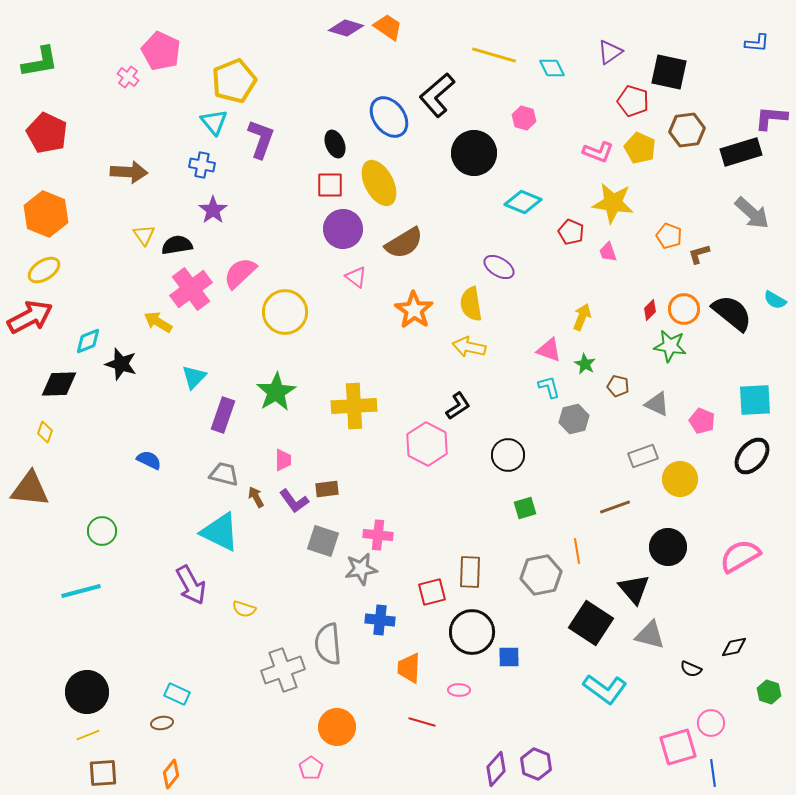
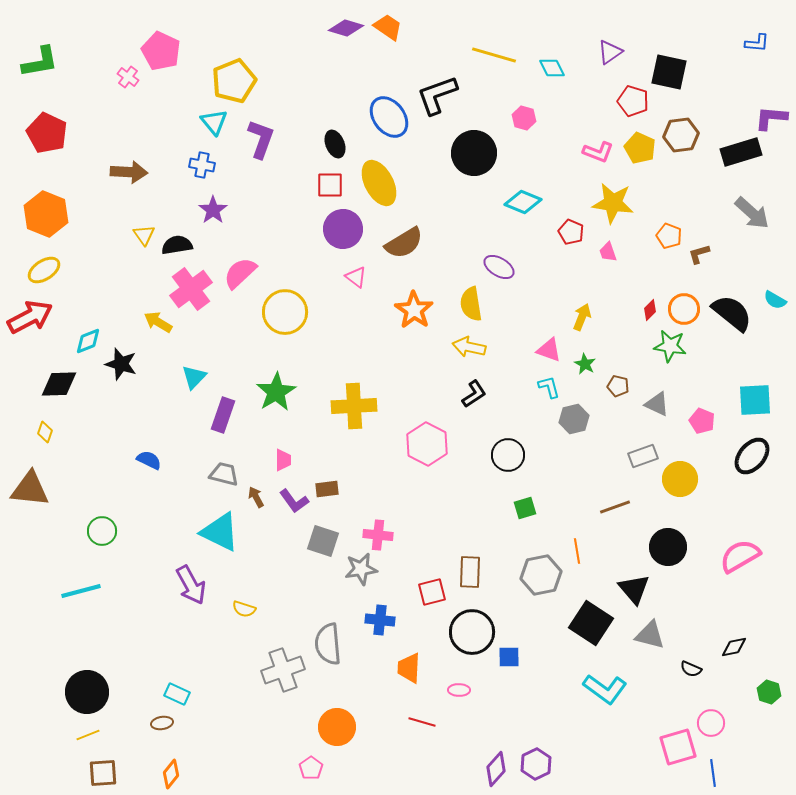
black L-shape at (437, 95): rotated 21 degrees clockwise
brown hexagon at (687, 130): moved 6 px left, 5 px down
black L-shape at (458, 406): moved 16 px right, 12 px up
purple hexagon at (536, 764): rotated 12 degrees clockwise
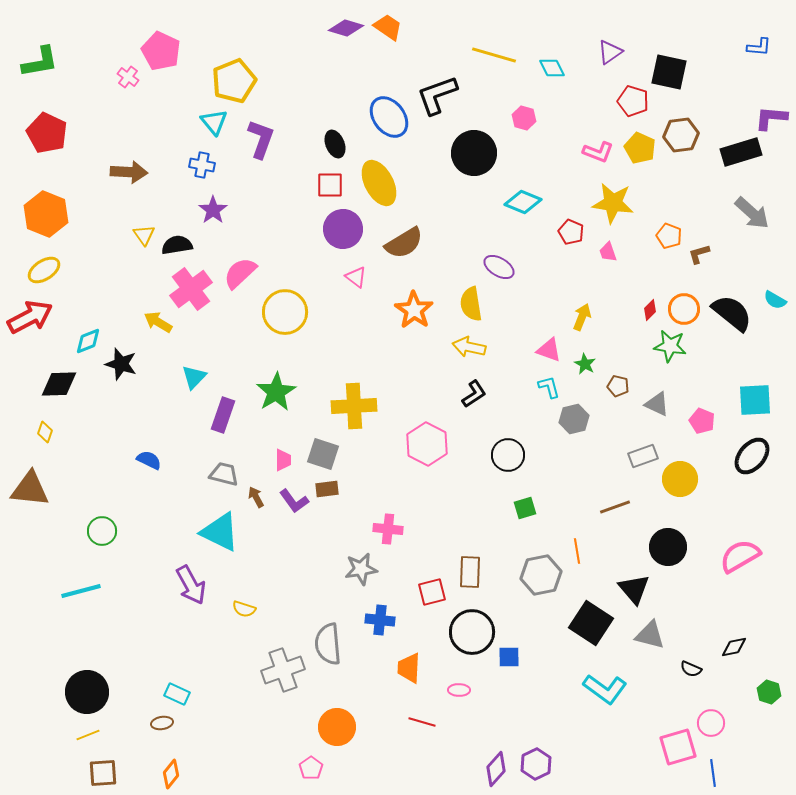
blue L-shape at (757, 43): moved 2 px right, 4 px down
pink cross at (378, 535): moved 10 px right, 6 px up
gray square at (323, 541): moved 87 px up
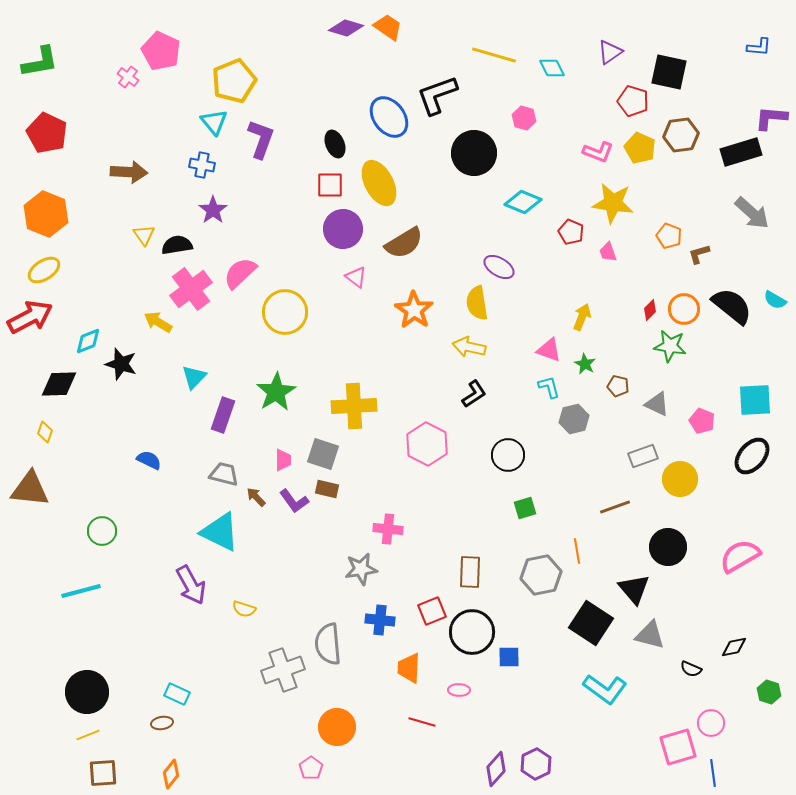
yellow semicircle at (471, 304): moved 6 px right, 1 px up
black semicircle at (732, 313): moved 7 px up
brown rectangle at (327, 489): rotated 20 degrees clockwise
brown arrow at (256, 497): rotated 15 degrees counterclockwise
red square at (432, 592): moved 19 px down; rotated 8 degrees counterclockwise
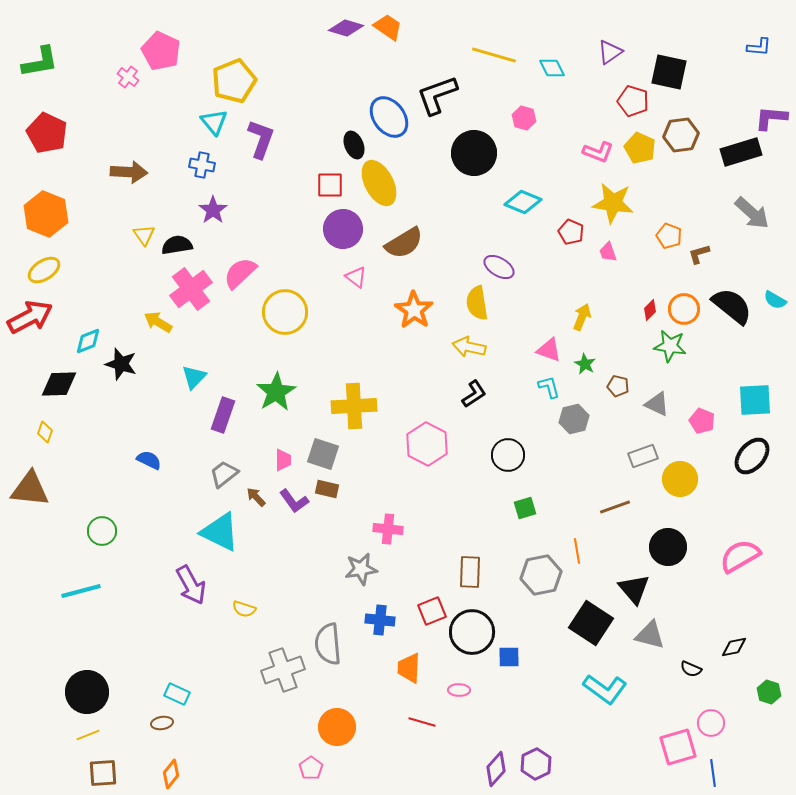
black ellipse at (335, 144): moved 19 px right, 1 px down
gray trapezoid at (224, 474): rotated 52 degrees counterclockwise
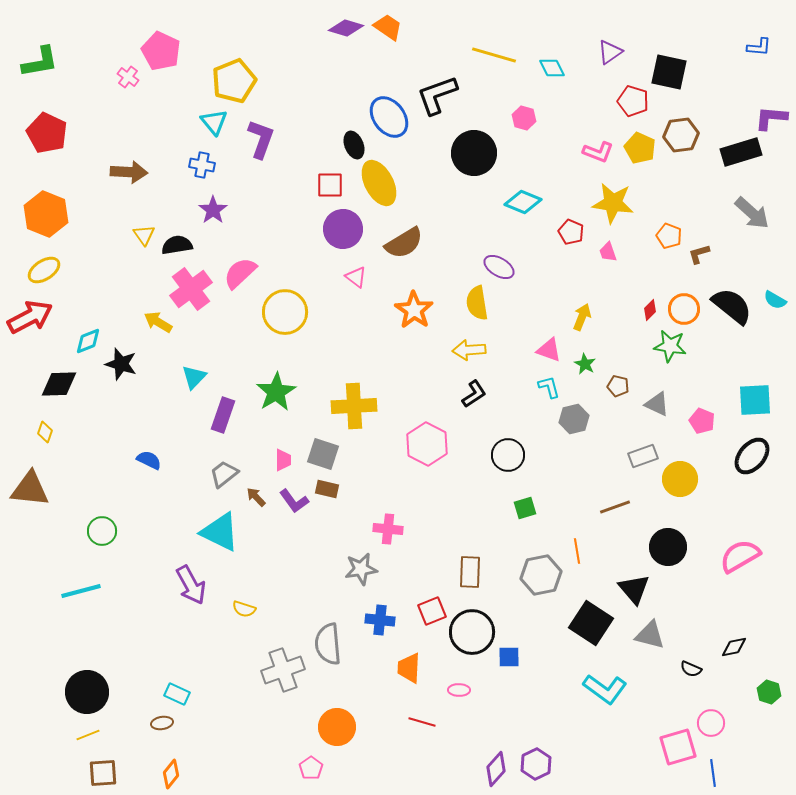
yellow arrow at (469, 347): moved 3 px down; rotated 16 degrees counterclockwise
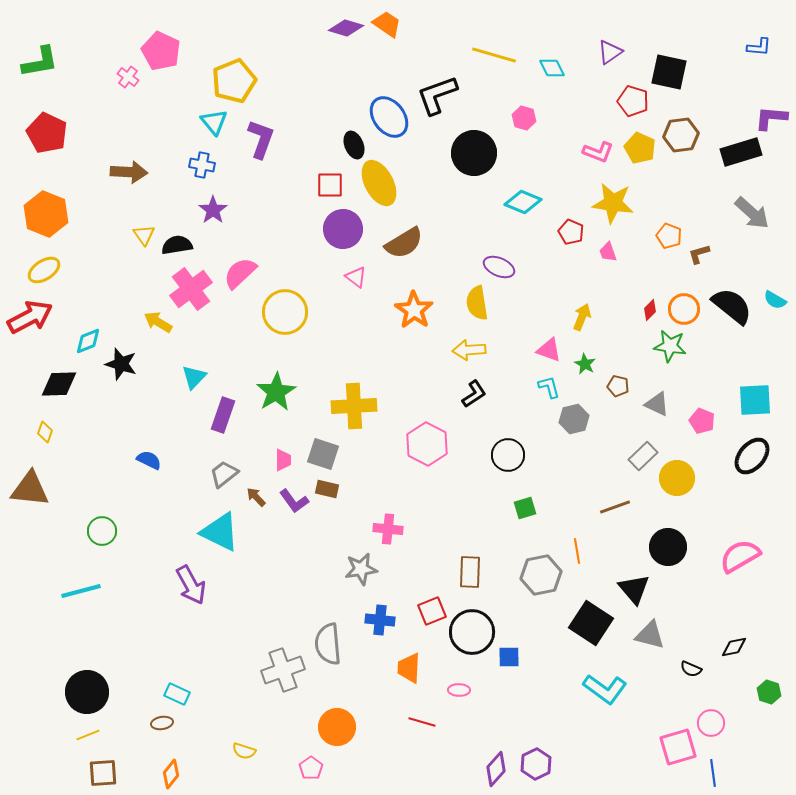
orange trapezoid at (388, 27): moved 1 px left, 3 px up
purple ellipse at (499, 267): rotated 8 degrees counterclockwise
gray rectangle at (643, 456): rotated 24 degrees counterclockwise
yellow circle at (680, 479): moved 3 px left, 1 px up
yellow semicircle at (244, 609): moved 142 px down
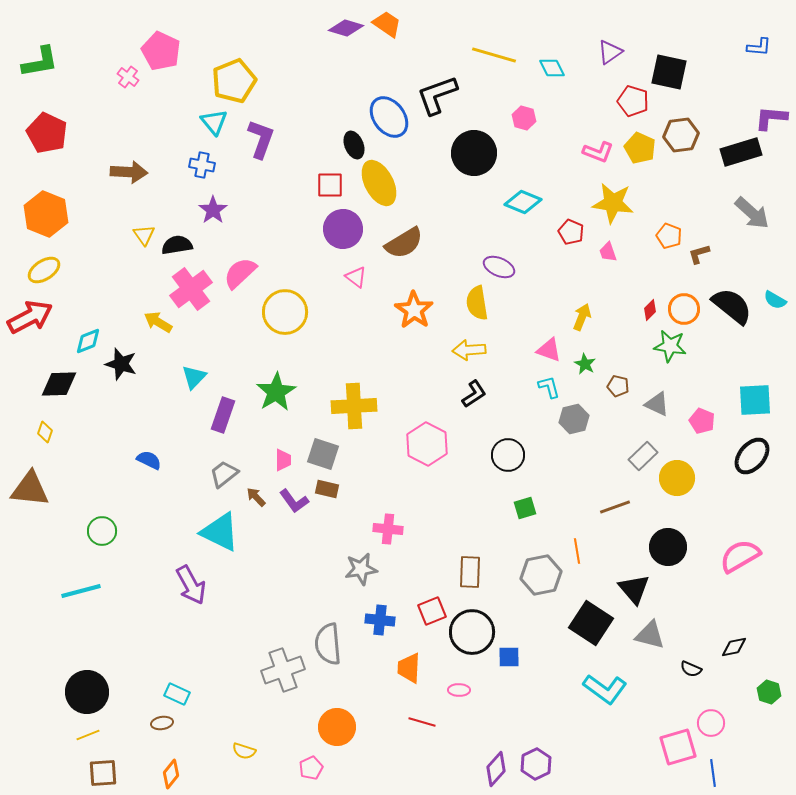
pink pentagon at (311, 768): rotated 10 degrees clockwise
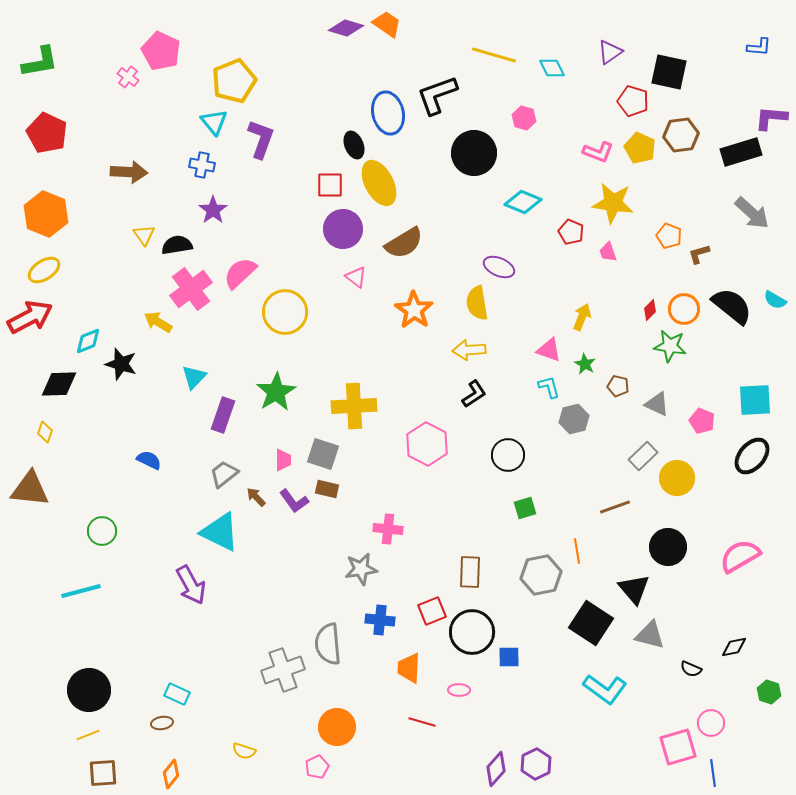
blue ellipse at (389, 117): moved 1 px left, 4 px up; rotated 24 degrees clockwise
black circle at (87, 692): moved 2 px right, 2 px up
pink pentagon at (311, 768): moved 6 px right, 1 px up
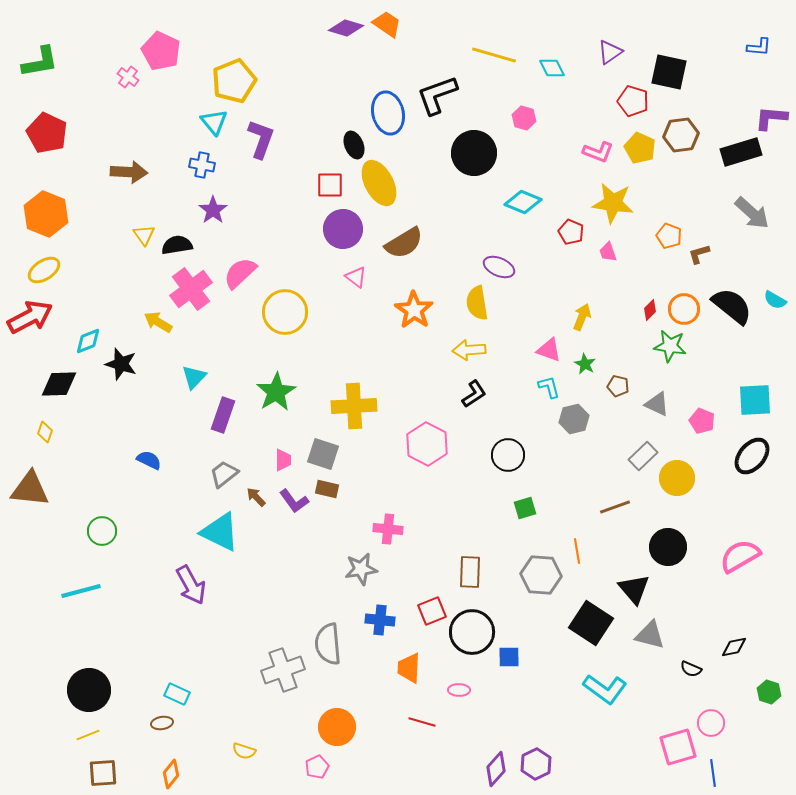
gray hexagon at (541, 575): rotated 15 degrees clockwise
